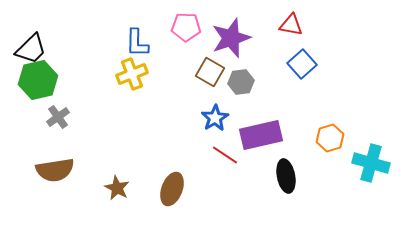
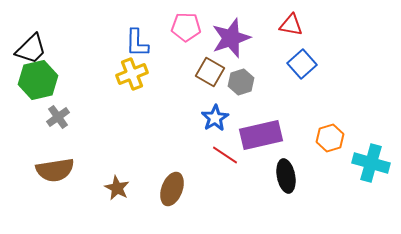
gray hexagon: rotated 10 degrees counterclockwise
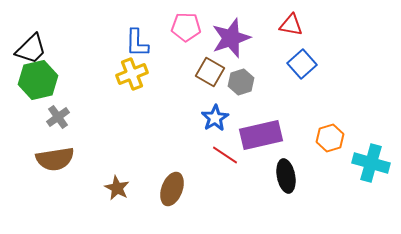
brown semicircle: moved 11 px up
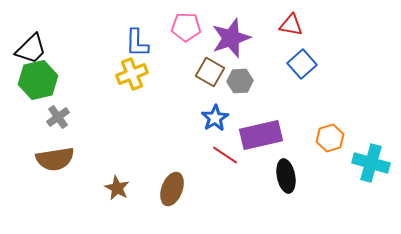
gray hexagon: moved 1 px left, 1 px up; rotated 15 degrees clockwise
